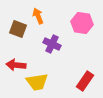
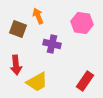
purple cross: rotated 12 degrees counterclockwise
red arrow: rotated 102 degrees counterclockwise
yellow trapezoid: rotated 20 degrees counterclockwise
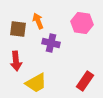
orange arrow: moved 5 px down
brown square: rotated 12 degrees counterclockwise
purple cross: moved 1 px left, 1 px up
red arrow: moved 4 px up
yellow trapezoid: moved 1 px left, 1 px down
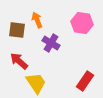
orange arrow: moved 1 px left, 1 px up
brown square: moved 1 px left, 1 px down
purple cross: rotated 18 degrees clockwise
red arrow: moved 3 px right; rotated 138 degrees clockwise
yellow trapezoid: rotated 95 degrees counterclockwise
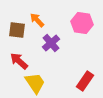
orange arrow: rotated 21 degrees counterclockwise
purple cross: rotated 18 degrees clockwise
yellow trapezoid: moved 1 px left
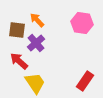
purple cross: moved 15 px left
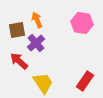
orange arrow: rotated 21 degrees clockwise
brown square: rotated 18 degrees counterclockwise
yellow trapezoid: moved 8 px right
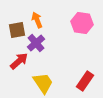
red arrow: rotated 96 degrees clockwise
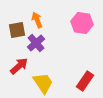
red arrow: moved 5 px down
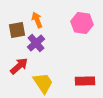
red rectangle: rotated 54 degrees clockwise
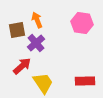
red arrow: moved 3 px right
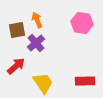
red arrow: moved 6 px left
